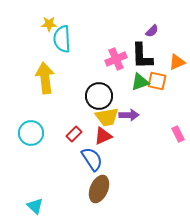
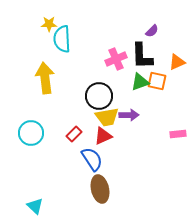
pink rectangle: rotated 70 degrees counterclockwise
brown ellipse: moved 1 px right; rotated 36 degrees counterclockwise
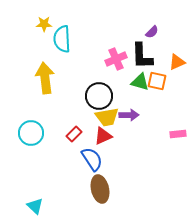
yellow star: moved 5 px left
purple semicircle: moved 1 px down
green triangle: rotated 36 degrees clockwise
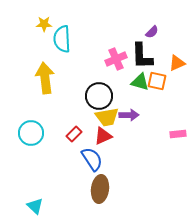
orange triangle: moved 1 px down
brown ellipse: rotated 20 degrees clockwise
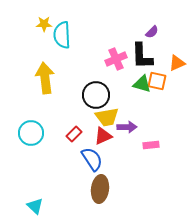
cyan semicircle: moved 4 px up
green triangle: moved 2 px right, 2 px down
black circle: moved 3 px left, 1 px up
purple arrow: moved 2 px left, 12 px down
pink rectangle: moved 27 px left, 11 px down
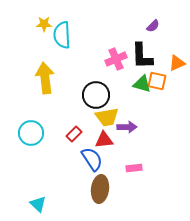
purple semicircle: moved 1 px right, 6 px up
red triangle: moved 1 px right, 4 px down; rotated 18 degrees clockwise
pink rectangle: moved 17 px left, 23 px down
cyan triangle: moved 3 px right, 2 px up
